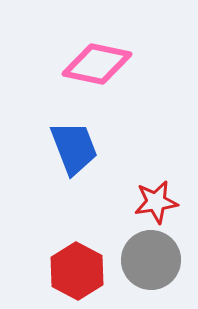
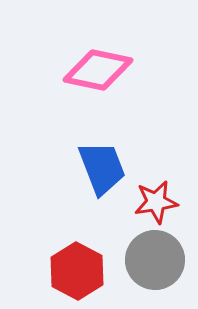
pink diamond: moved 1 px right, 6 px down
blue trapezoid: moved 28 px right, 20 px down
gray circle: moved 4 px right
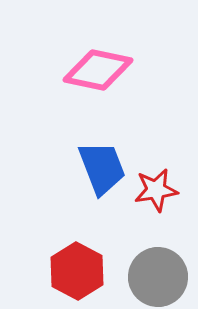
red star: moved 12 px up
gray circle: moved 3 px right, 17 px down
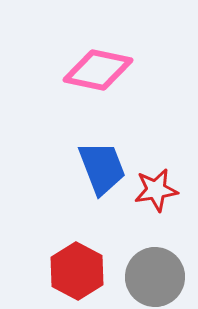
gray circle: moved 3 px left
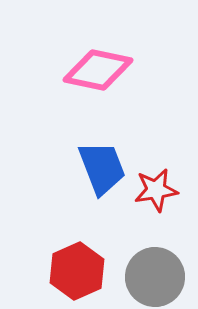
red hexagon: rotated 8 degrees clockwise
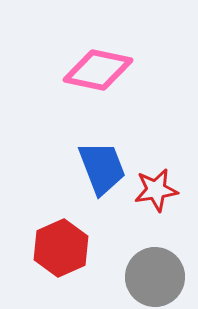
red hexagon: moved 16 px left, 23 px up
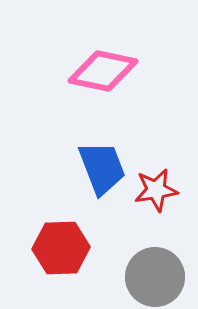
pink diamond: moved 5 px right, 1 px down
red hexagon: rotated 22 degrees clockwise
